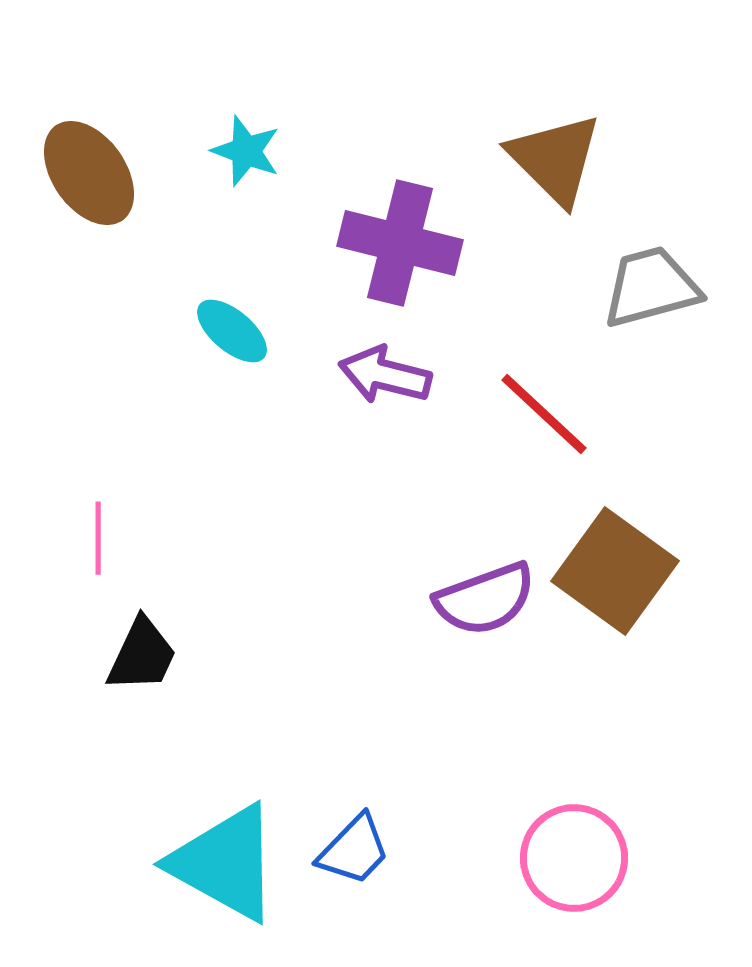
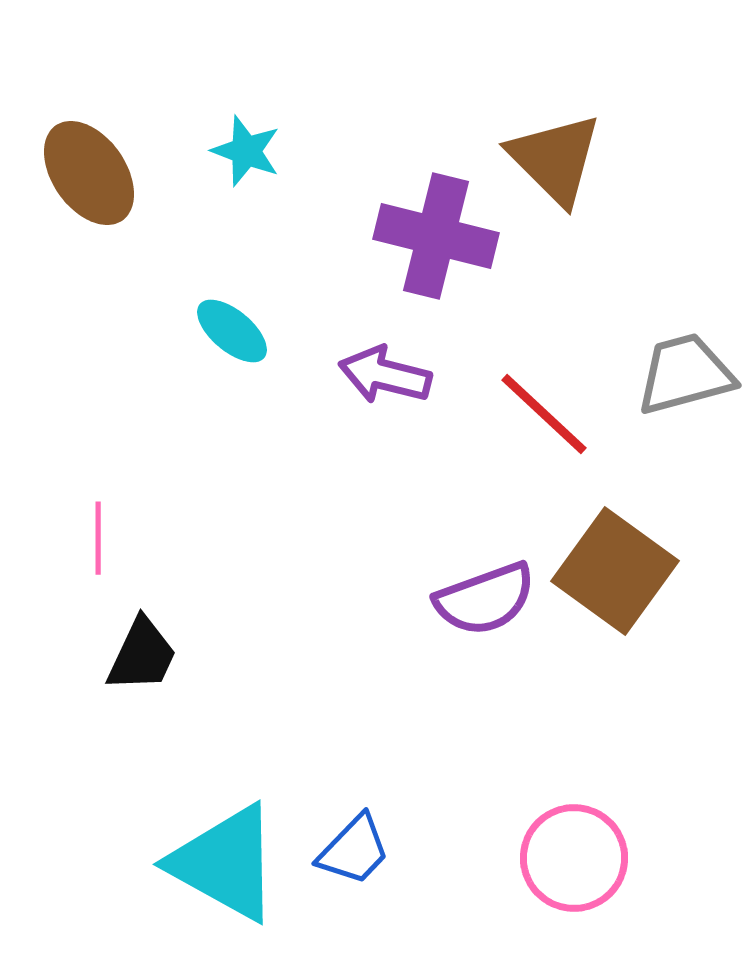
purple cross: moved 36 px right, 7 px up
gray trapezoid: moved 34 px right, 87 px down
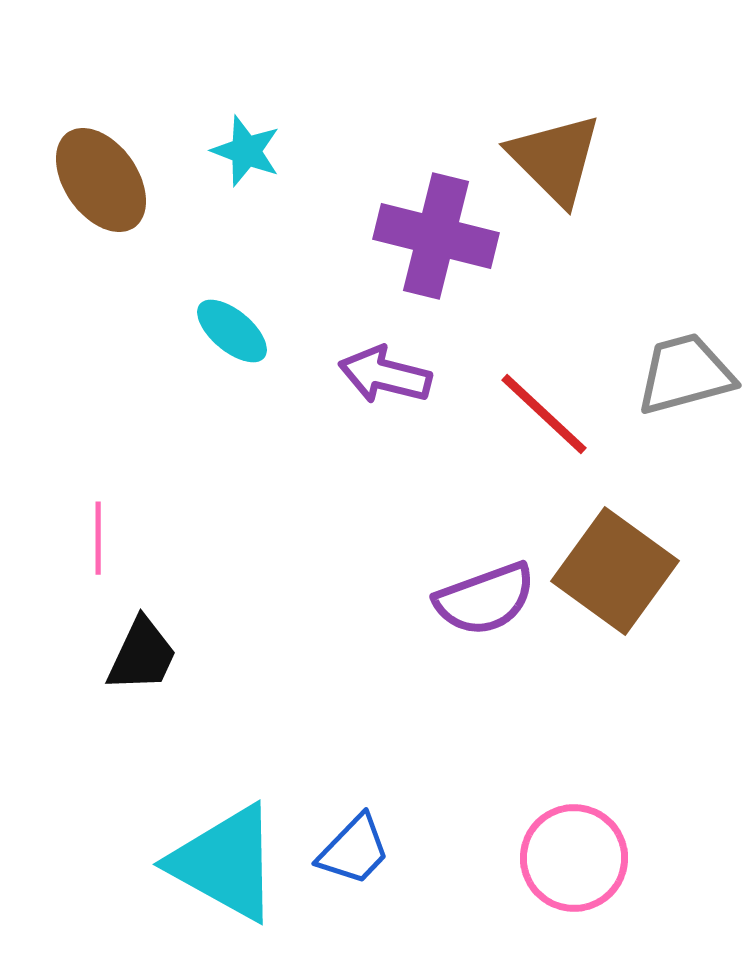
brown ellipse: moved 12 px right, 7 px down
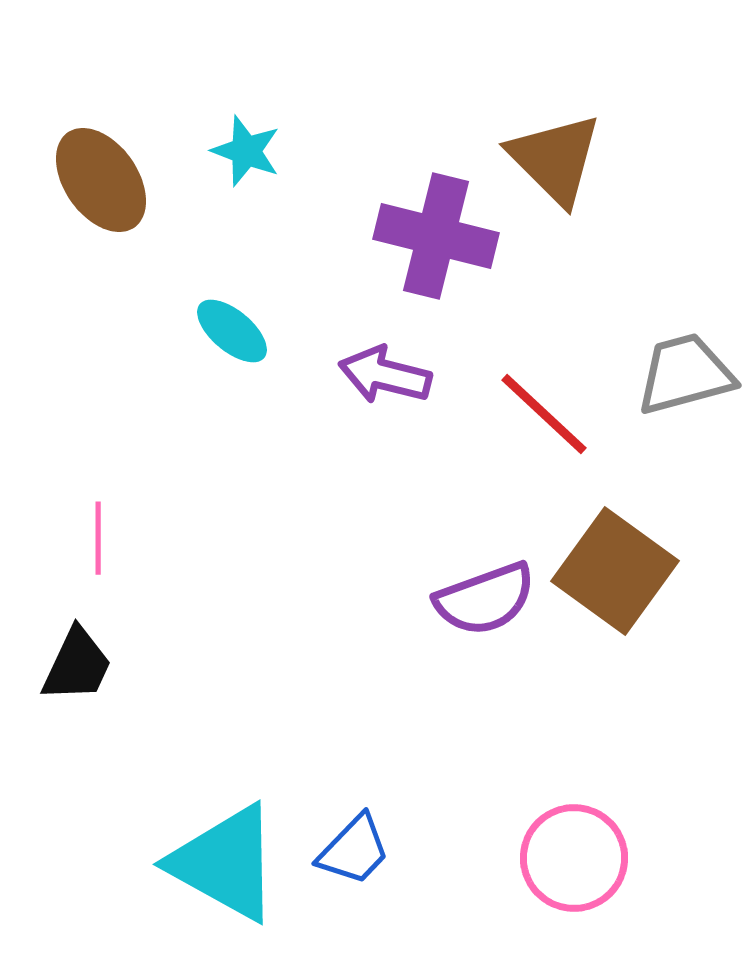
black trapezoid: moved 65 px left, 10 px down
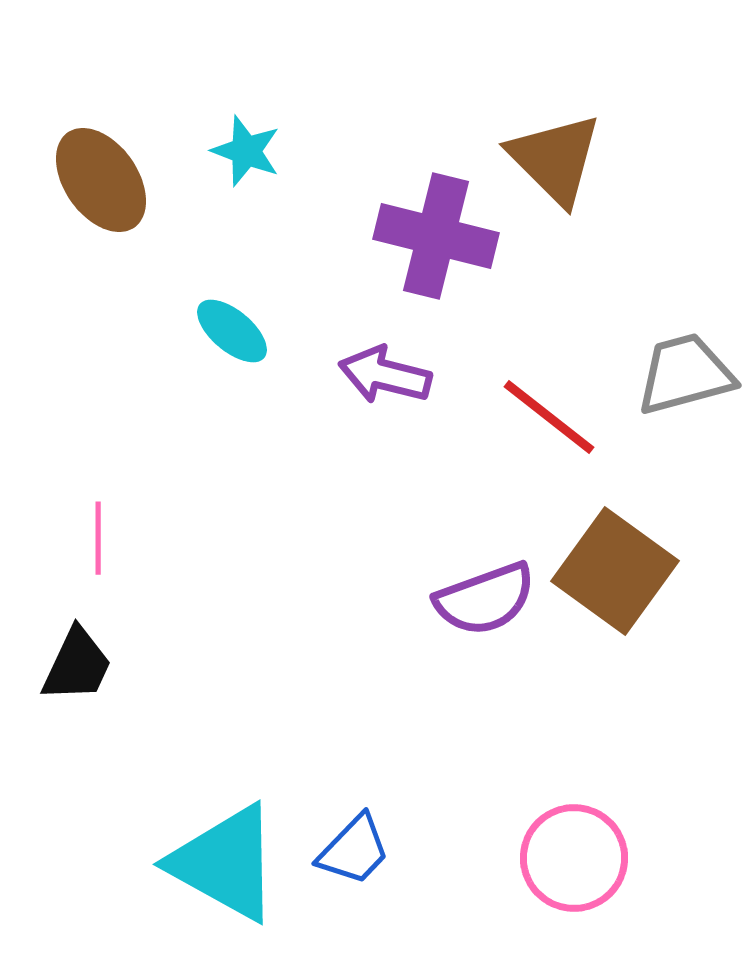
red line: moved 5 px right, 3 px down; rotated 5 degrees counterclockwise
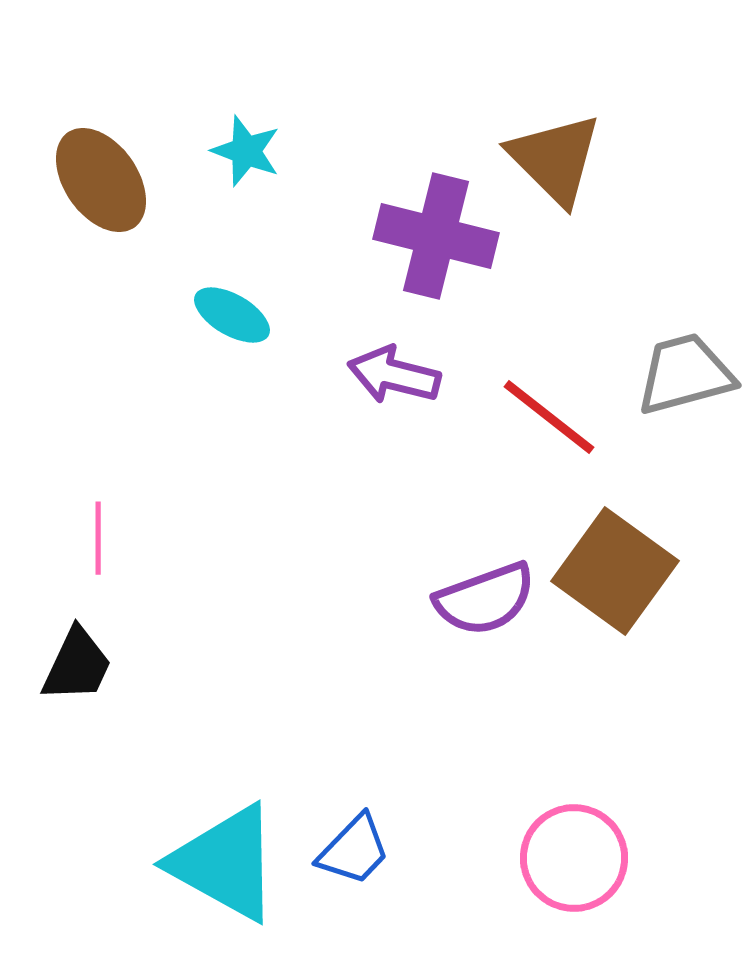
cyan ellipse: moved 16 px up; rotated 10 degrees counterclockwise
purple arrow: moved 9 px right
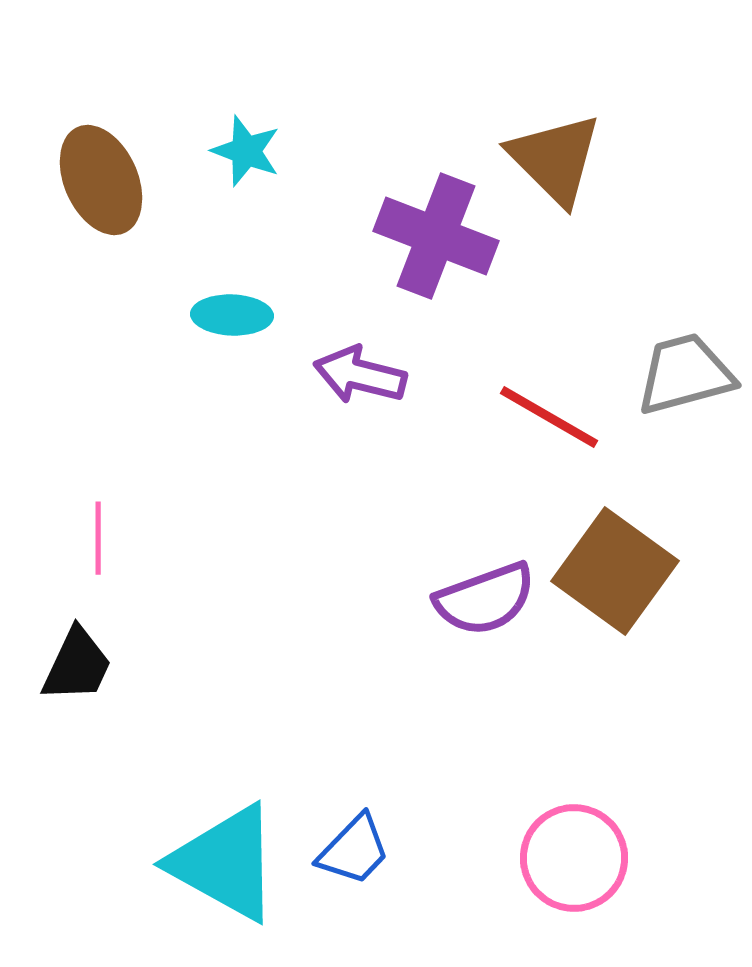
brown ellipse: rotated 11 degrees clockwise
purple cross: rotated 7 degrees clockwise
cyan ellipse: rotated 28 degrees counterclockwise
purple arrow: moved 34 px left
red line: rotated 8 degrees counterclockwise
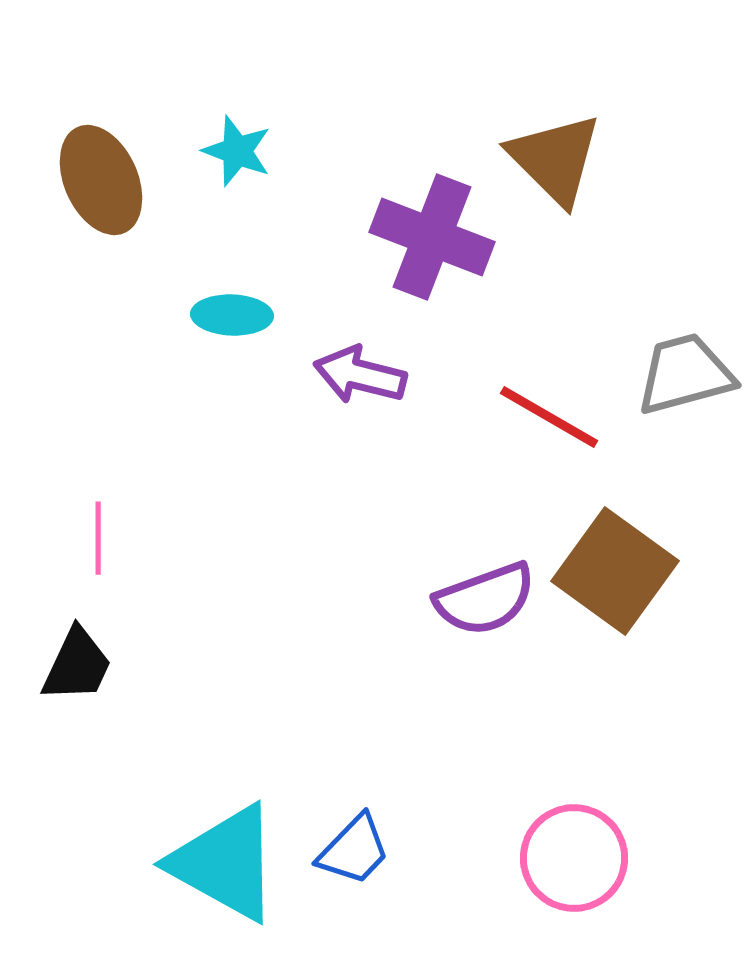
cyan star: moved 9 px left
purple cross: moved 4 px left, 1 px down
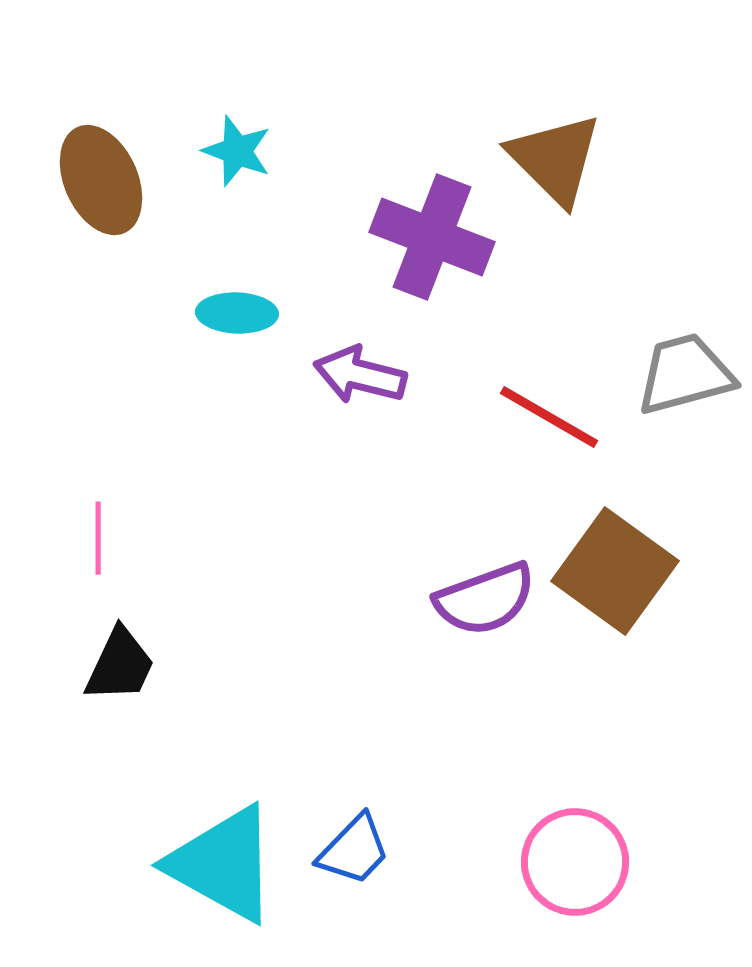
cyan ellipse: moved 5 px right, 2 px up
black trapezoid: moved 43 px right
pink circle: moved 1 px right, 4 px down
cyan triangle: moved 2 px left, 1 px down
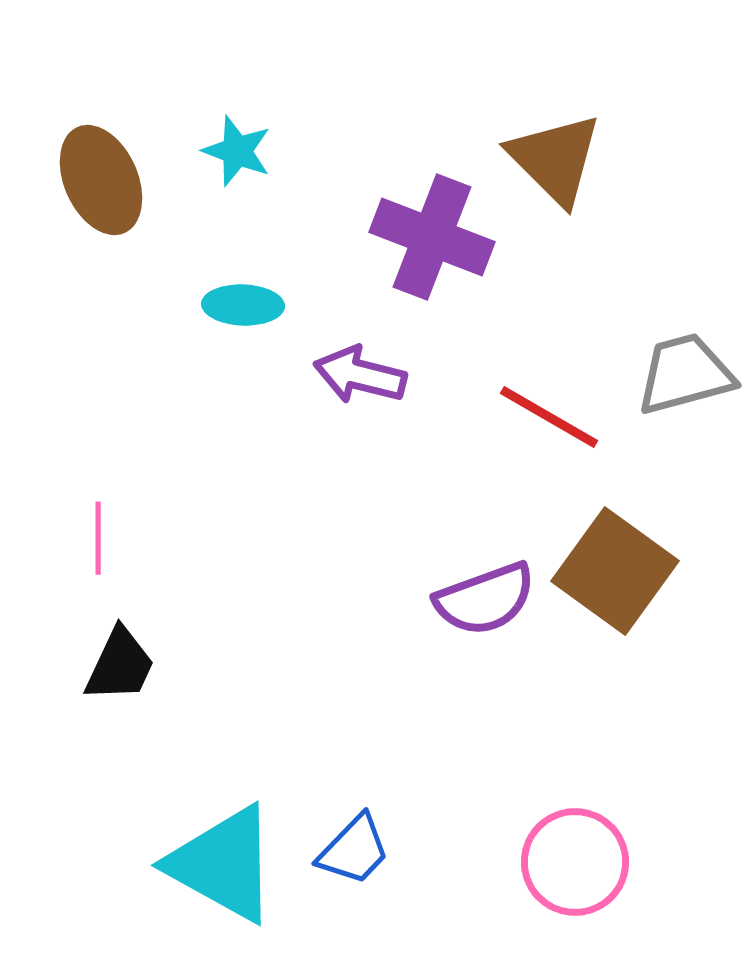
cyan ellipse: moved 6 px right, 8 px up
